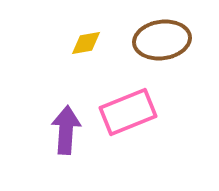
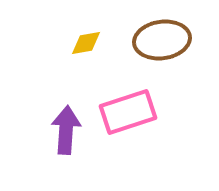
pink rectangle: rotated 4 degrees clockwise
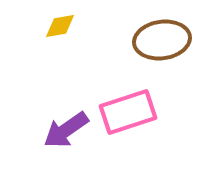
yellow diamond: moved 26 px left, 17 px up
purple arrow: rotated 129 degrees counterclockwise
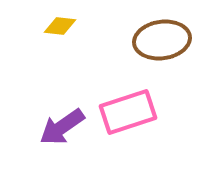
yellow diamond: rotated 16 degrees clockwise
purple arrow: moved 4 px left, 3 px up
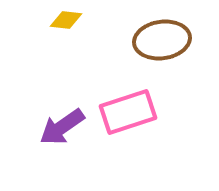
yellow diamond: moved 6 px right, 6 px up
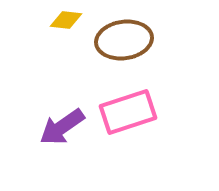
brown ellipse: moved 38 px left
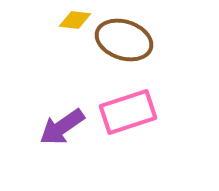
yellow diamond: moved 9 px right
brown ellipse: rotated 26 degrees clockwise
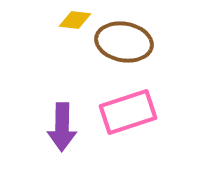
brown ellipse: moved 2 px down; rotated 8 degrees counterclockwise
purple arrow: rotated 54 degrees counterclockwise
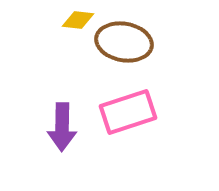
yellow diamond: moved 3 px right
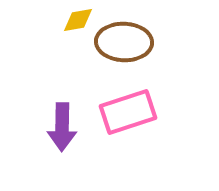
yellow diamond: rotated 16 degrees counterclockwise
brown ellipse: rotated 8 degrees counterclockwise
